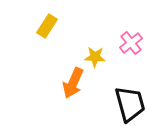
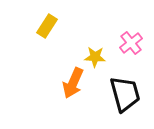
black trapezoid: moved 5 px left, 10 px up
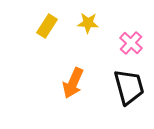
pink cross: rotated 10 degrees counterclockwise
yellow star: moved 7 px left, 34 px up
black trapezoid: moved 4 px right, 7 px up
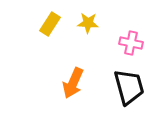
yellow rectangle: moved 3 px right, 2 px up
pink cross: rotated 30 degrees counterclockwise
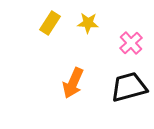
yellow rectangle: moved 1 px up
pink cross: rotated 35 degrees clockwise
black trapezoid: rotated 90 degrees counterclockwise
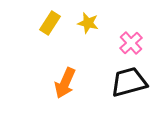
yellow star: rotated 10 degrees clockwise
orange arrow: moved 8 px left
black trapezoid: moved 5 px up
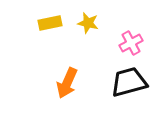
yellow rectangle: rotated 45 degrees clockwise
pink cross: rotated 15 degrees clockwise
orange arrow: moved 2 px right
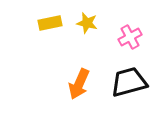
yellow star: moved 1 px left
pink cross: moved 1 px left, 6 px up
orange arrow: moved 12 px right, 1 px down
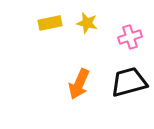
pink cross: rotated 10 degrees clockwise
